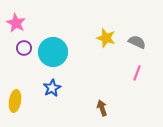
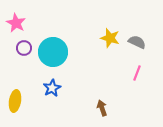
yellow star: moved 4 px right
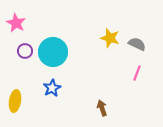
gray semicircle: moved 2 px down
purple circle: moved 1 px right, 3 px down
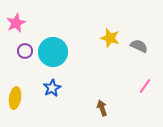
pink star: rotated 18 degrees clockwise
gray semicircle: moved 2 px right, 2 px down
pink line: moved 8 px right, 13 px down; rotated 14 degrees clockwise
yellow ellipse: moved 3 px up
